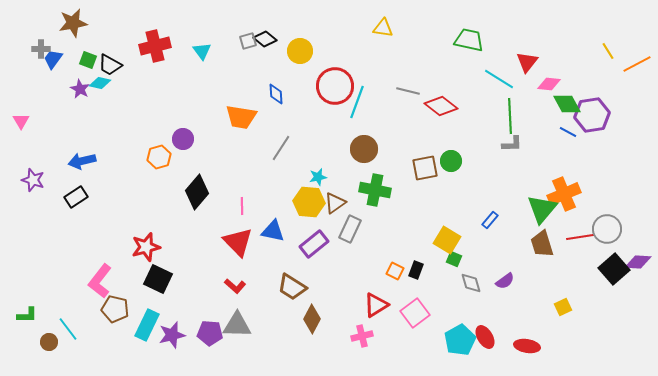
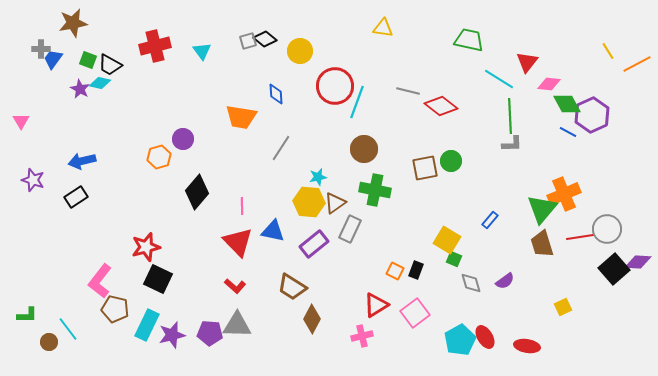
purple hexagon at (592, 115): rotated 16 degrees counterclockwise
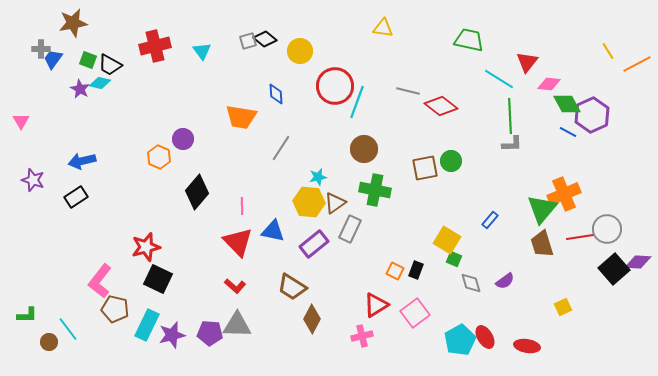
orange hexagon at (159, 157): rotated 20 degrees counterclockwise
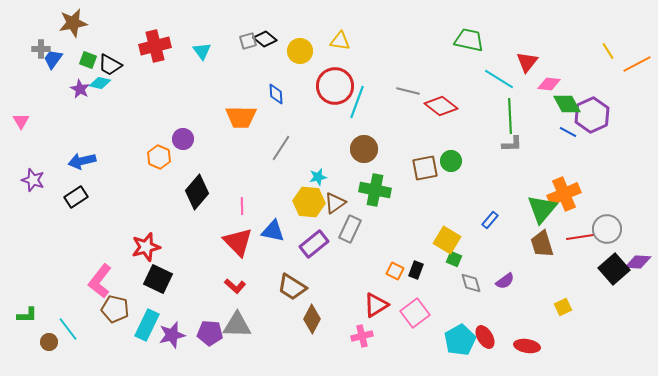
yellow triangle at (383, 28): moved 43 px left, 13 px down
orange trapezoid at (241, 117): rotated 8 degrees counterclockwise
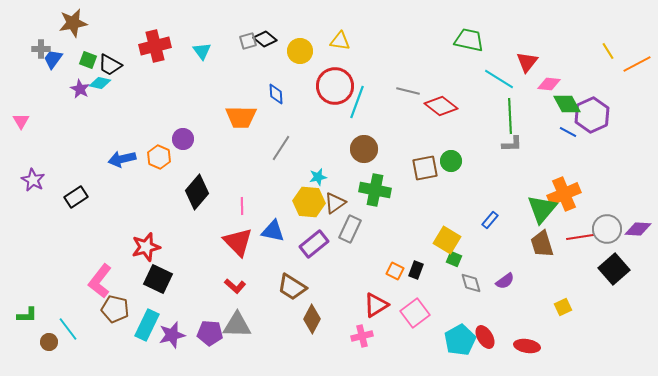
blue arrow at (82, 161): moved 40 px right, 2 px up
purple star at (33, 180): rotated 10 degrees clockwise
purple diamond at (638, 262): moved 33 px up
